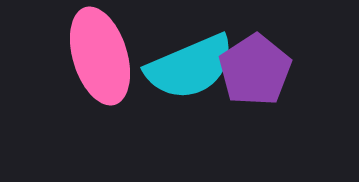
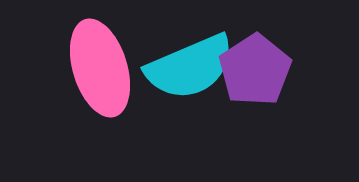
pink ellipse: moved 12 px down
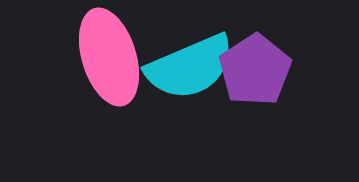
pink ellipse: moved 9 px right, 11 px up
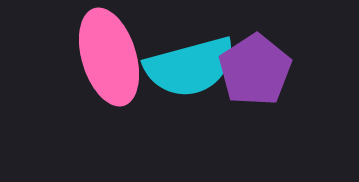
cyan semicircle: rotated 8 degrees clockwise
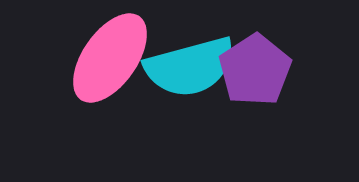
pink ellipse: moved 1 px right, 1 px down; rotated 52 degrees clockwise
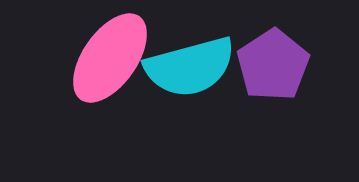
purple pentagon: moved 18 px right, 5 px up
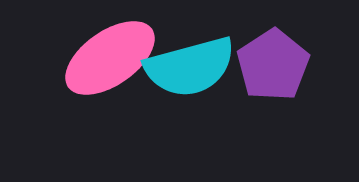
pink ellipse: rotated 20 degrees clockwise
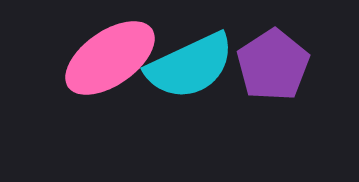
cyan semicircle: moved 1 px up; rotated 10 degrees counterclockwise
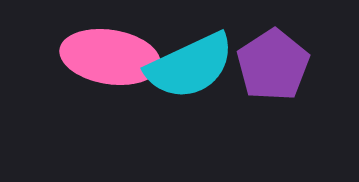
pink ellipse: moved 1 px up; rotated 44 degrees clockwise
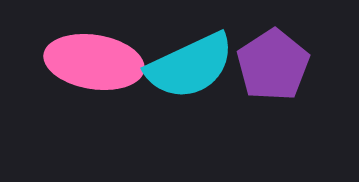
pink ellipse: moved 16 px left, 5 px down
